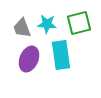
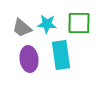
green square: rotated 15 degrees clockwise
gray trapezoid: rotated 30 degrees counterclockwise
purple ellipse: rotated 30 degrees counterclockwise
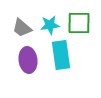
cyan star: moved 3 px right, 1 px down; rotated 12 degrees counterclockwise
purple ellipse: moved 1 px left, 1 px down
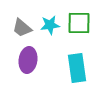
cyan rectangle: moved 16 px right, 13 px down
purple ellipse: rotated 15 degrees clockwise
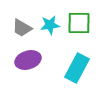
gray trapezoid: rotated 10 degrees counterclockwise
purple ellipse: rotated 65 degrees clockwise
cyan rectangle: rotated 36 degrees clockwise
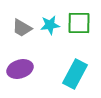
purple ellipse: moved 8 px left, 9 px down
cyan rectangle: moved 2 px left, 6 px down
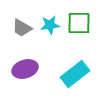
purple ellipse: moved 5 px right
cyan rectangle: rotated 24 degrees clockwise
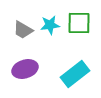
gray trapezoid: moved 1 px right, 2 px down
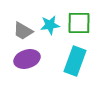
gray trapezoid: moved 1 px down
purple ellipse: moved 2 px right, 10 px up
cyan rectangle: moved 13 px up; rotated 32 degrees counterclockwise
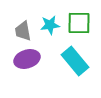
gray trapezoid: rotated 50 degrees clockwise
cyan rectangle: rotated 60 degrees counterclockwise
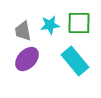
purple ellipse: rotated 30 degrees counterclockwise
